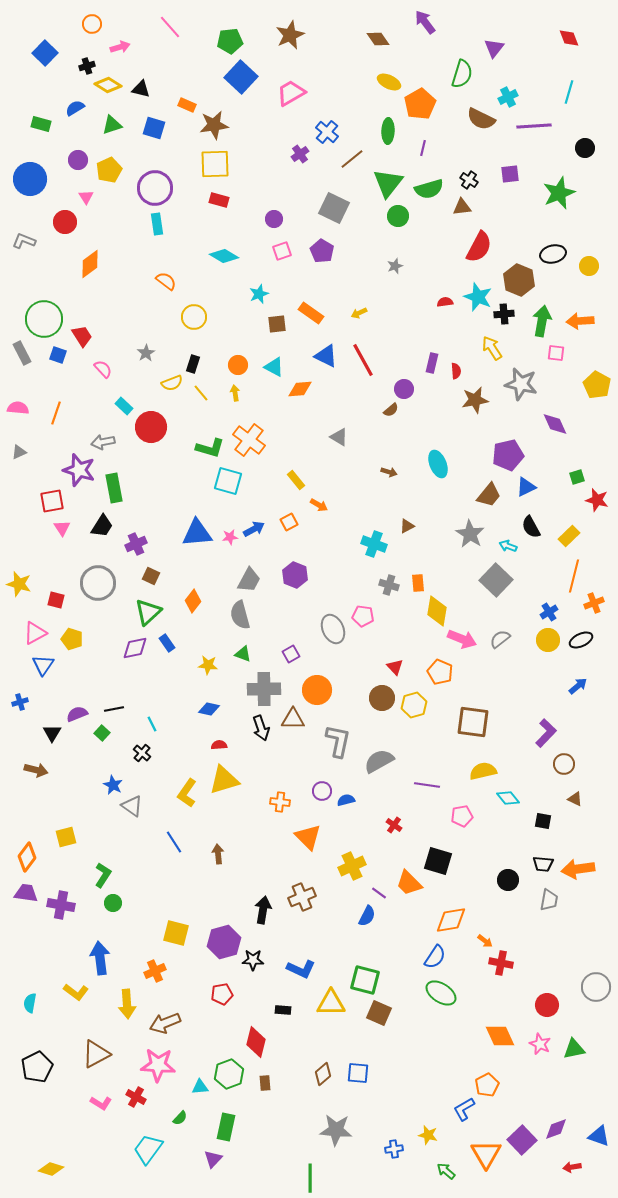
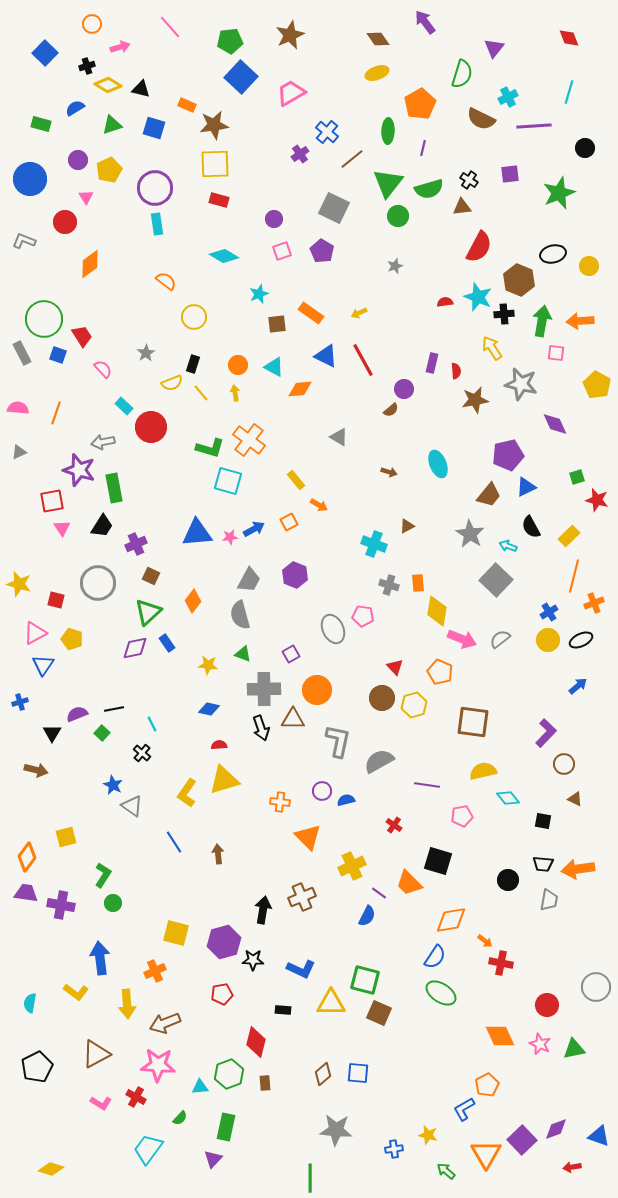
yellow ellipse at (389, 82): moved 12 px left, 9 px up; rotated 45 degrees counterclockwise
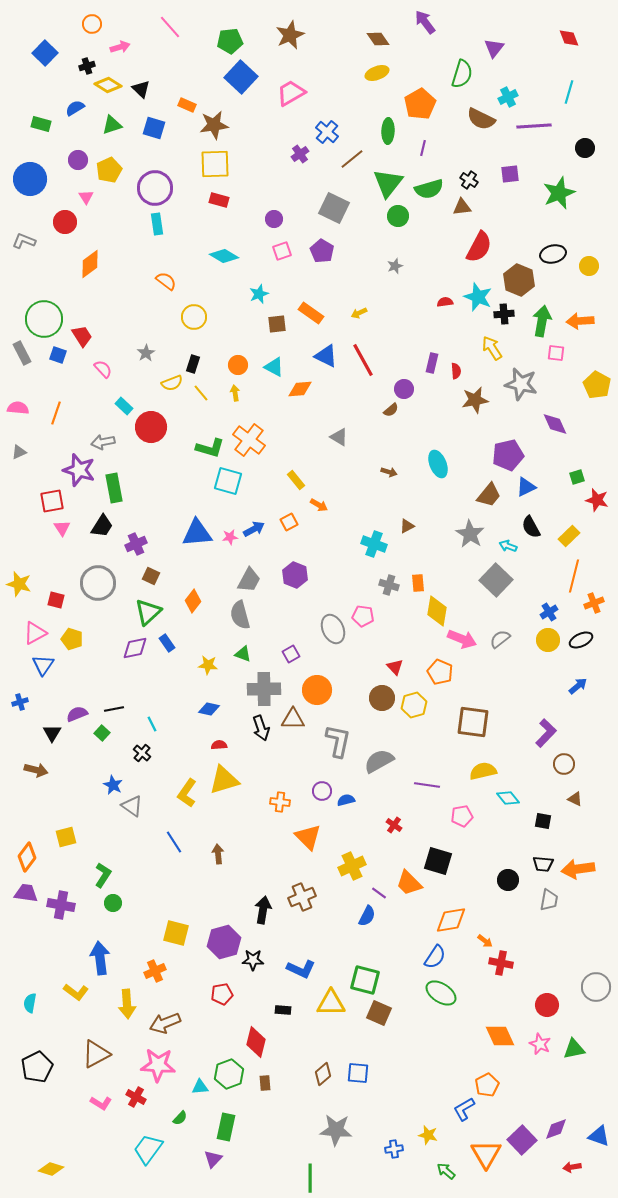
black triangle at (141, 89): rotated 30 degrees clockwise
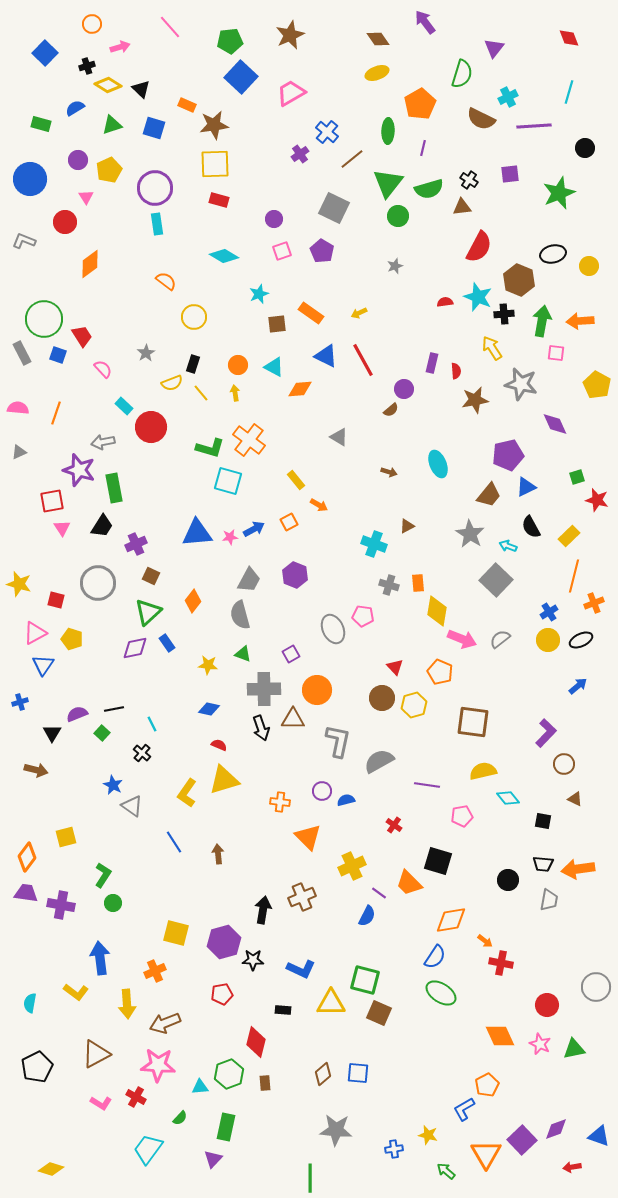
red semicircle at (219, 745): rotated 28 degrees clockwise
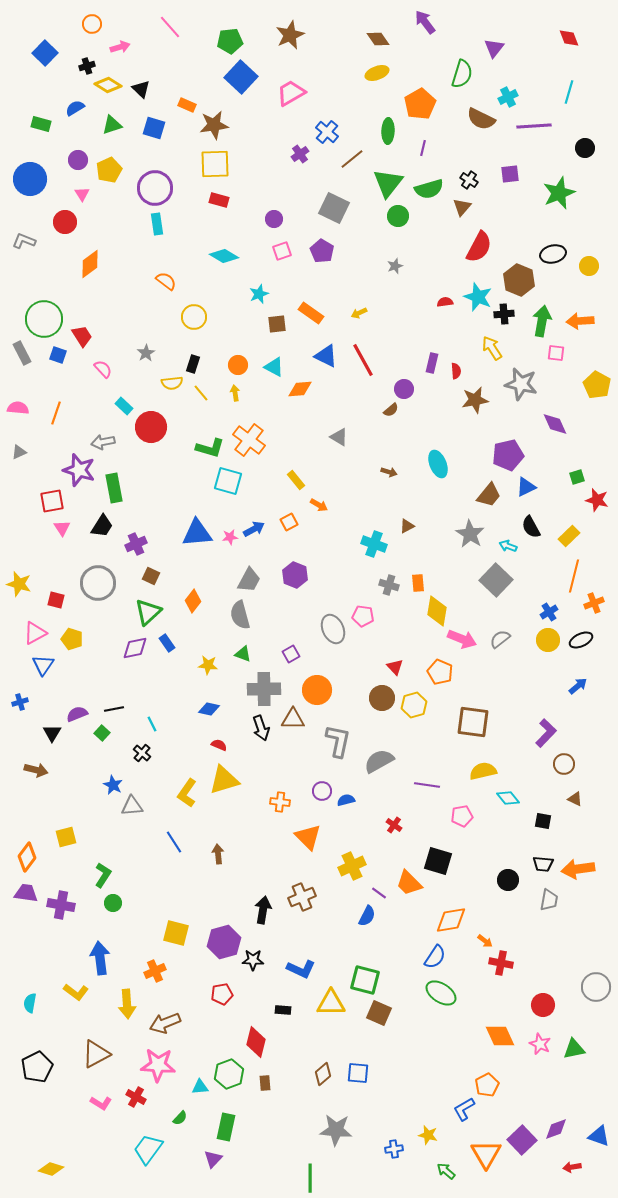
pink triangle at (86, 197): moved 4 px left, 3 px up
brown triangle at (462, 207): rotated 42 degrees counterclockwise
yellow semicircle at (172, 383): rotated 15 degrees clockwise
gray triangle at (132, 806): rotated 40 degrees counterclockwise
red circle at (547, 1005): moved 4 px left
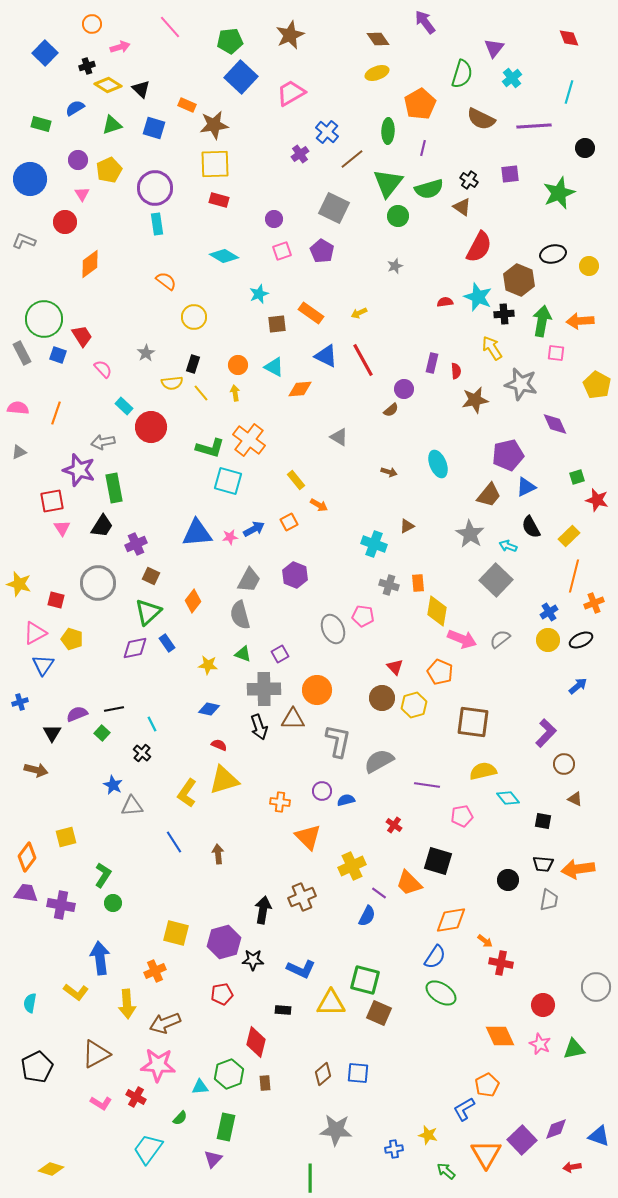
cyan cross at (508, 97): moved 4 px right, 19 px up; rotated 12 degrees counterclockwise
brown triangle at (462, 207): rotated 36 degrees counterclockwise
purple square at (291, 654): moved 11 px left
black arrow at (261, 728): moved 2 px left, 1 px up
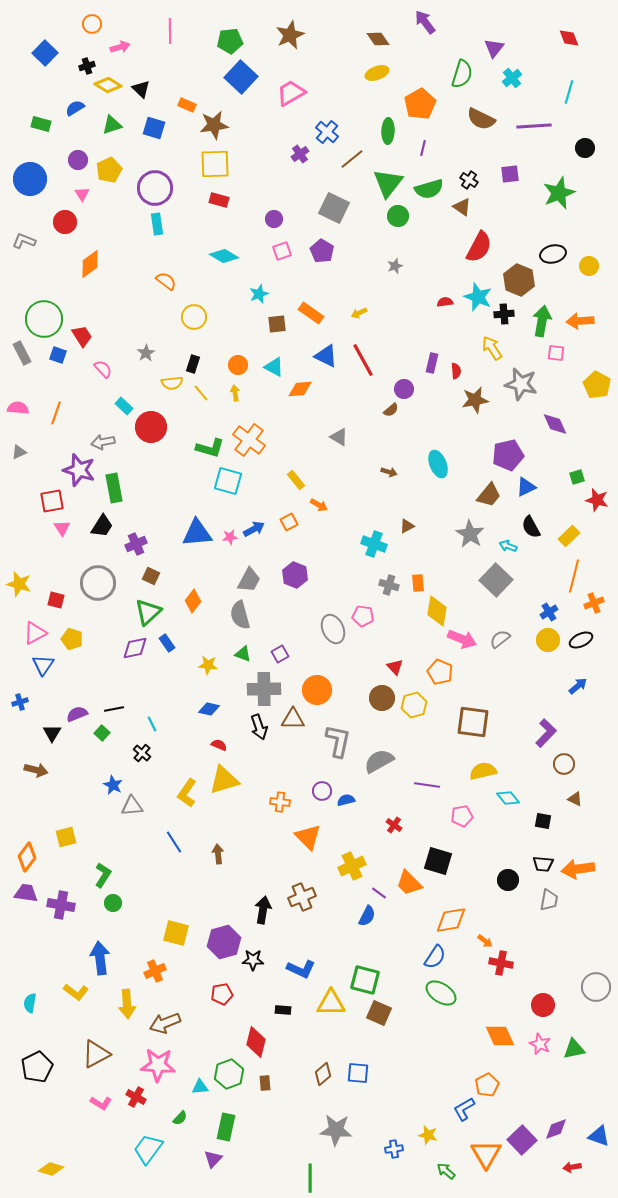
pink line at (170, 27): moved 4 px down; rotated 40 degrees clockwise
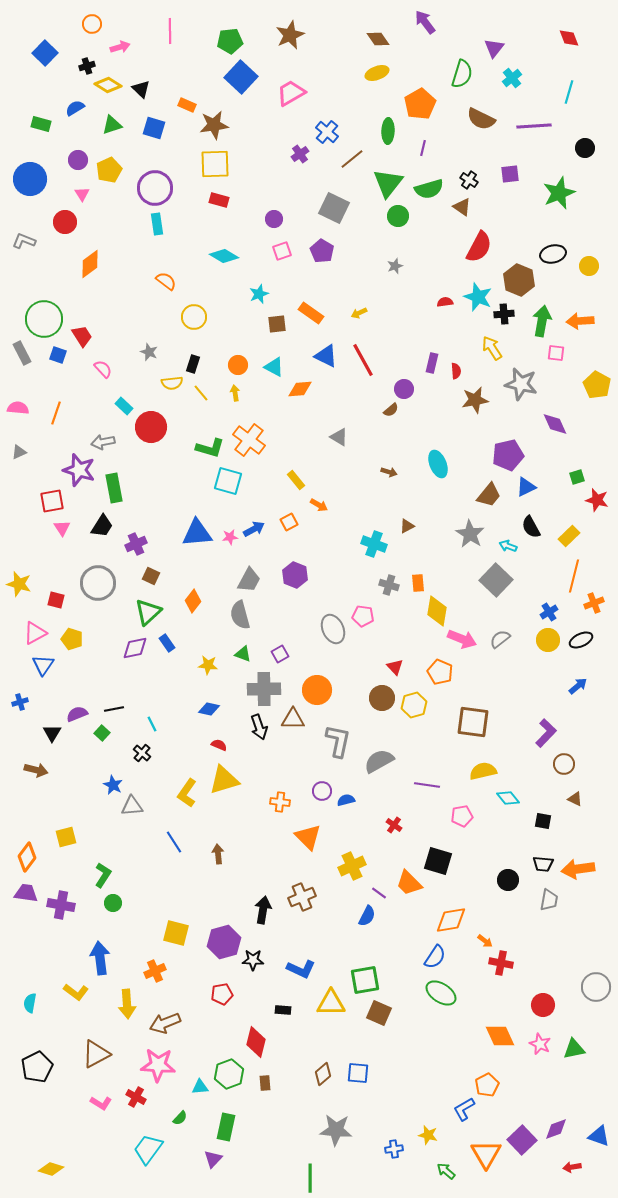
gray star at (146, 353): moved 3 px right, 1 px up; rotated 18 degrees counterclockwise
green square at (365, 980): rotated 24 degrees counterclockwise
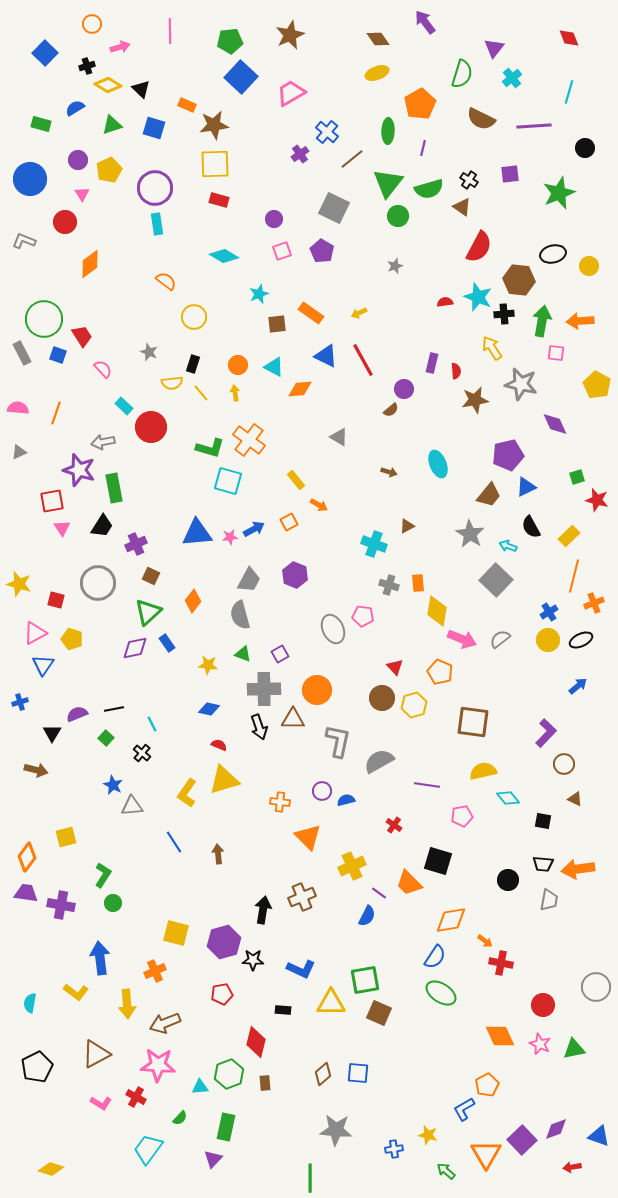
brown hexagon at (519, 280): rotated 16 degrees counterclockwise
green square at (102, 733): moved 4 px right, 5 px down
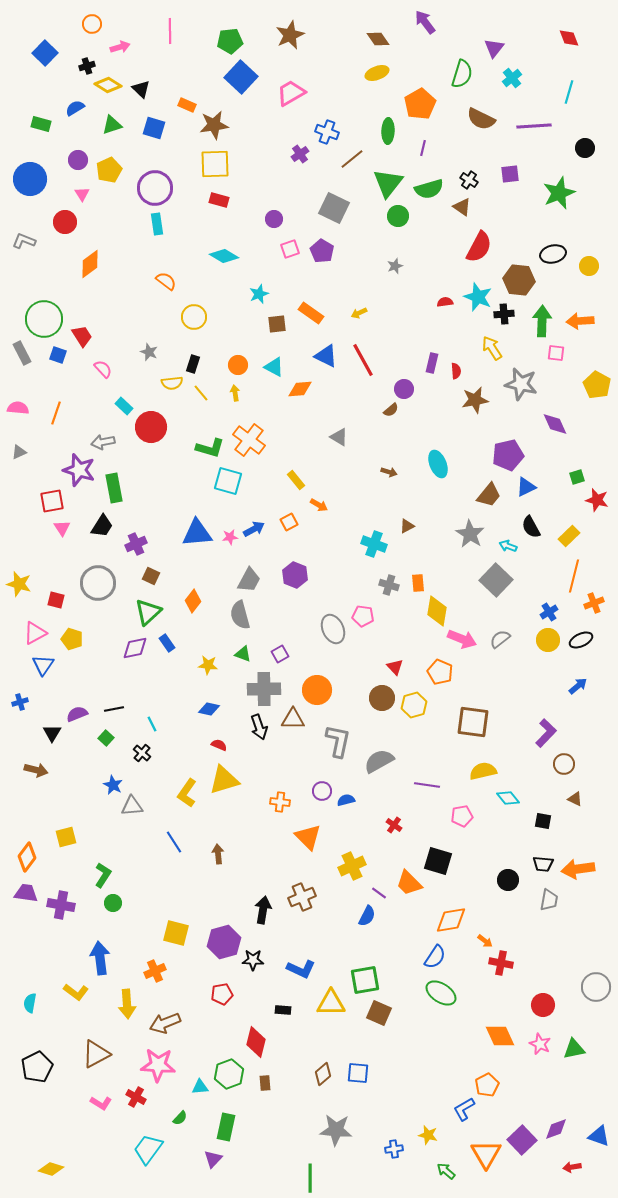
blue cross at (327, 132): rotated 20 degrees counterclockwise
pink square at (282, 251): moved 8 px right, 2 px up
green arrow at (542, 321): rotated 8 degrees counterclockwise
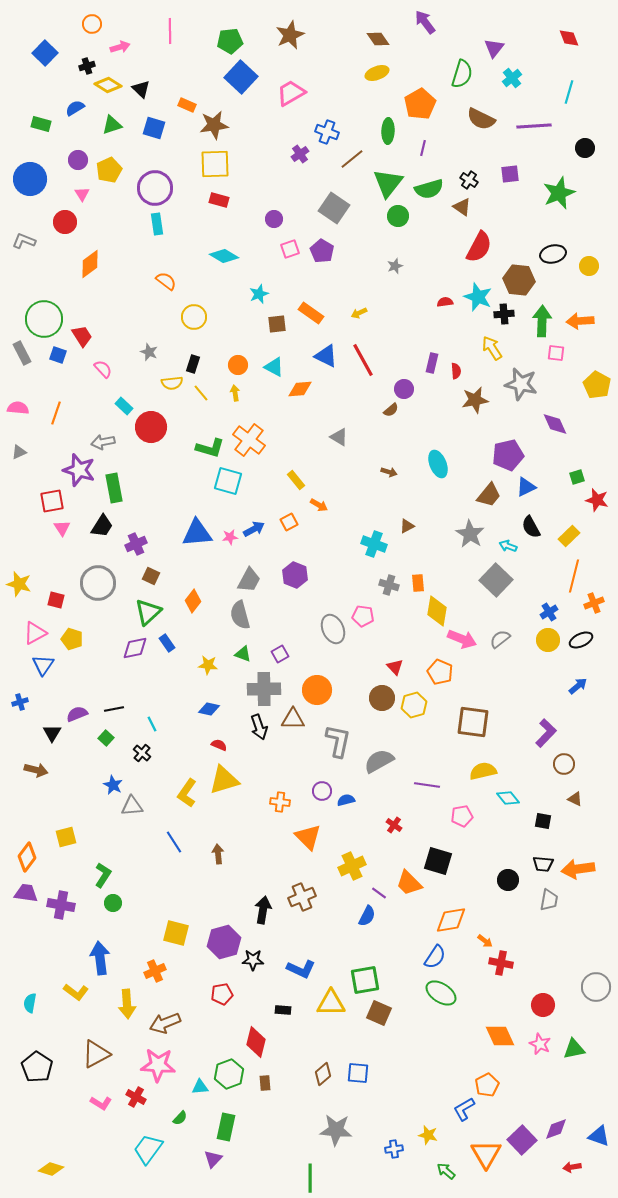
gray square at (334, 208): rotated 8 degrees clockwise
black pentagon at (37, 1067): rotated 12 degrees counterclockwise
